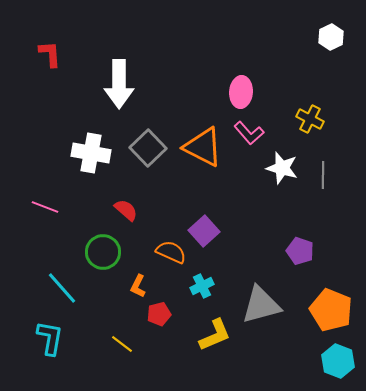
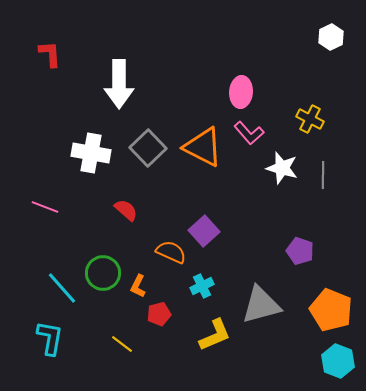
green circle: moved 21 px down
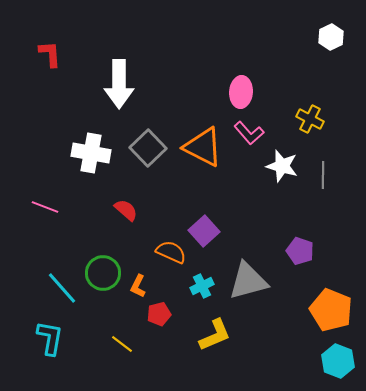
white star: moved 2 px up
gray triangle: moved 13 px left, 24 px up
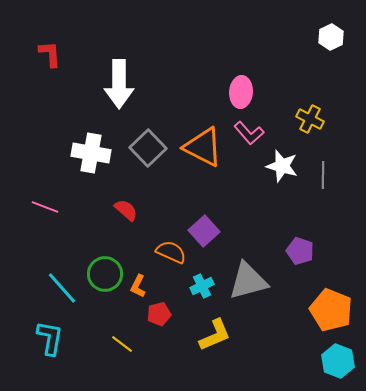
green circle: moved 2 px right, 1 px down
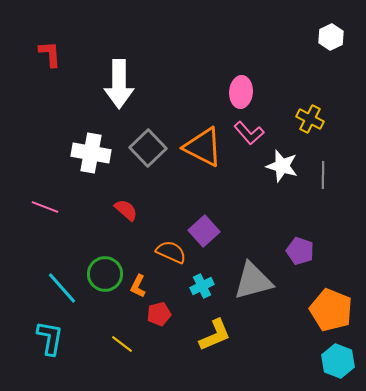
gray triangle: moved 5 px right
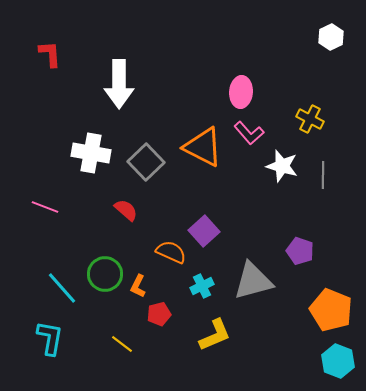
gray square: moved 2 px left, 14 px down
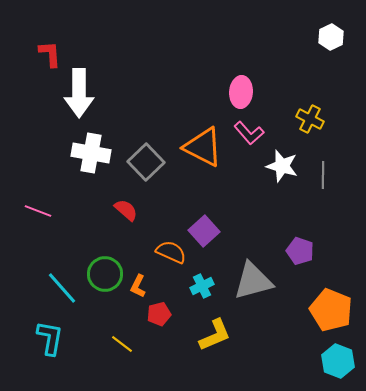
white arrow: moved 40 px left, 9 px down
pink line: moved 7 px left, 4 px down
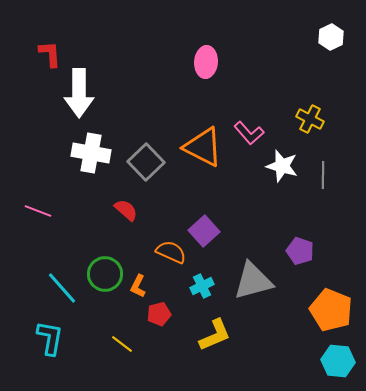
pink ellipse: moved 35 px left, 30 px up
cyan hexagon: rotated 16 degrees counterclockwise
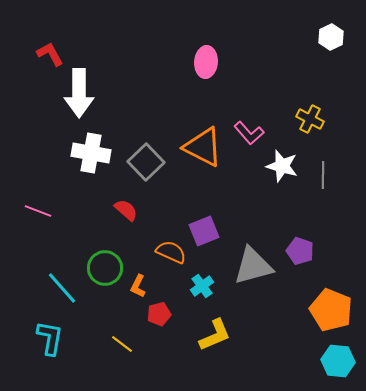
red L-shape: rotated 24 degrees counterclockwise
purple square: rotated 20 degrees clockwise
green circle: moved 6 px up
gray triangle: moved 15 px up
cyan cross: rotated 10 degrees counterclockwise
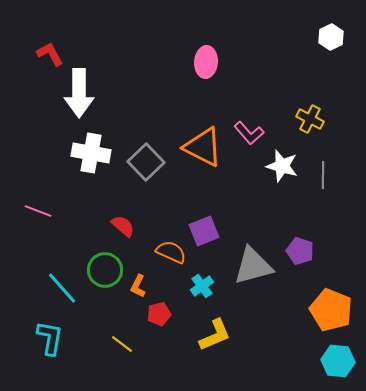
red semicircle: moved 3 px left, 16 px down
green circle: moved 2 px down
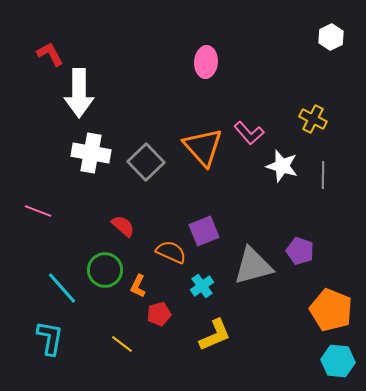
yellow cross: moved 3 px right
orange triangle: rotated 21 degrees clockwise
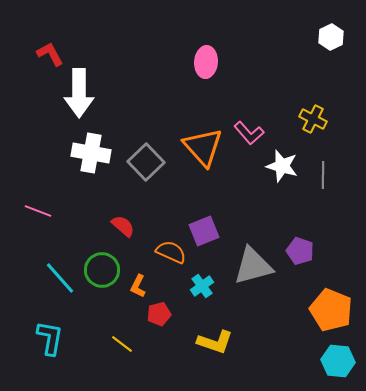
green circle: moved 3 px left
cyan line: moved 2 px left, 10 px up
yellow L-shape: moved 7 px down; rotated 42 degrees clockwise
